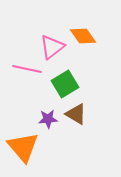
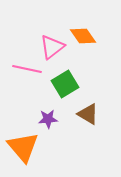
brown triangle: moved 12 px right
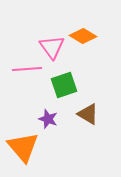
orange diamond: rotated 24 degrees counterclockwise
pink triangle: rotated 28 degrees counterclockwise
pink line: rotated 16 degrees counterclockwise
green square: moved 1 px left, 1 px down; rotated 12 degrees clockwise
purple star: rotated 24 degrees clockwise
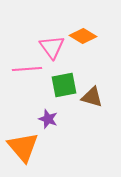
green square: rotated 8 degrees clockwise
brown triangle: moved 4 px right, 17 px up; rotated 15 degrees counterclockwise
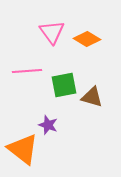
orange diamond: moved 4 px right, 3 px down
pink triangle: moved 15 px up
pink line: moved 2 px down
purple star: moved 6 px down
orange triangle: moved 2 px down; rotated 12 degrees counterclockwise
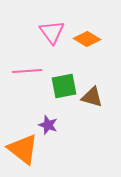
green square: moved 1 px down
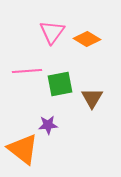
pink triangle: rotated 12 degrees clockwise
green square: moved 4 px left, 2 px up
brown triangle: moved 1 px down; rotated 45 degrees clockwise
purple star: rotated 24 degrees counterclockwise
